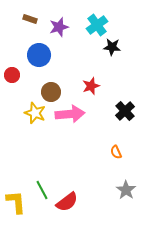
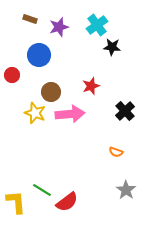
orange semicircle: rotated 48 degrees counterclockwise
green line: rotated 30 degrees counterclockwise
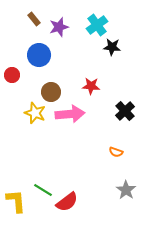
brown rectangle: moved 4 px right; rotated 32 degrees clockwise
red star: rotated 24 degrees clockwise
green line: moved 1 px right
yellow L-shape: moved 1 px up
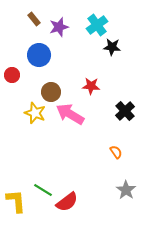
pink arrow: rotated 144 degrees counterclockwise
orange semicircle: rotated 144 degrees counterclockwise
